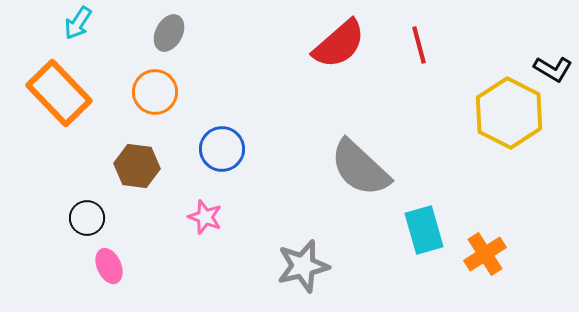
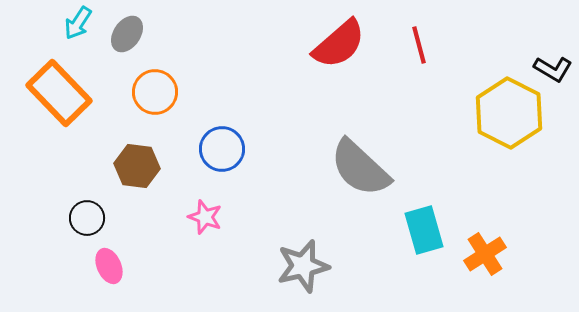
gray ellipse: moved 42 px left, 1 px down; rotated 6 degrees clockwise
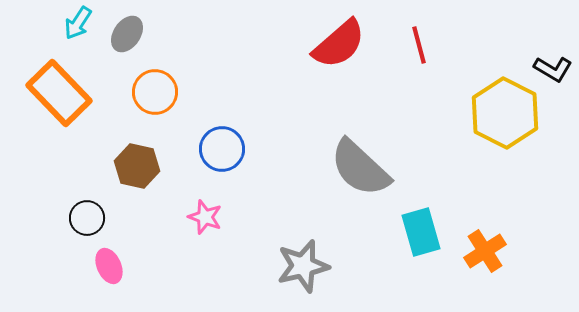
yellow hexagon: moved 4 px left
brown hexagon: rotated 6 degrees clockwise
cyan rectangle: moved 3 px left, 2 px down
orange cross: moved 3 px up
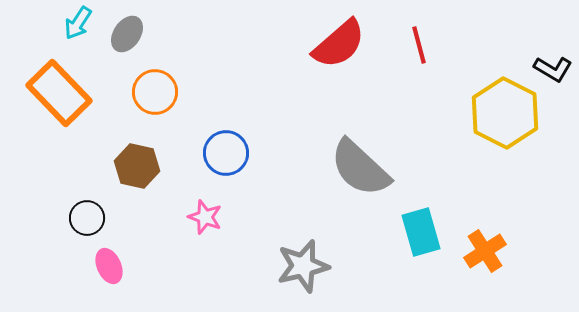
blue circle: moved 4 px right, 4 px down
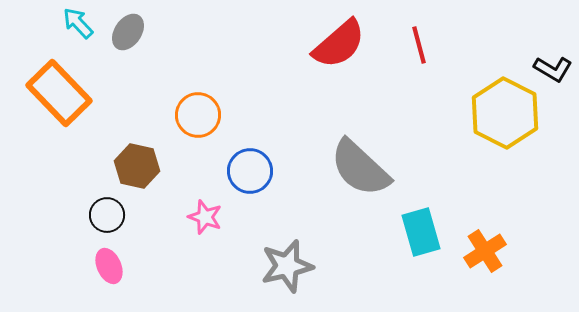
cyan arrow: rotated 104 degrees clockwise
gray ellipse: moved 1 px right, 2 px up
orange circle: moved 43 px right, 23 px down
blue circle: moved 24 px right, 18 px down
black circle: moved 20 px right, 3 px up
gray star: moved 16 px left
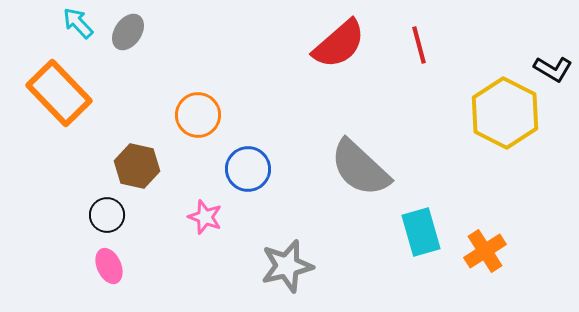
blue circle: moved 2 px left, 2 px up
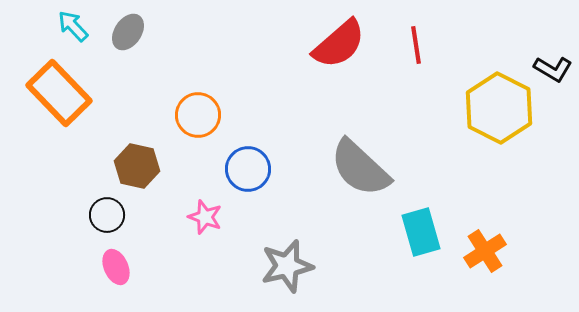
cyan arrow: moved 5 px left, 3 px down
red line: moved 3 px left; rotated 6 degrees clockwise
yellow hexagon: moved 6 px left, 5 px up
pink ellipse: moved 7 px right, 1 px down
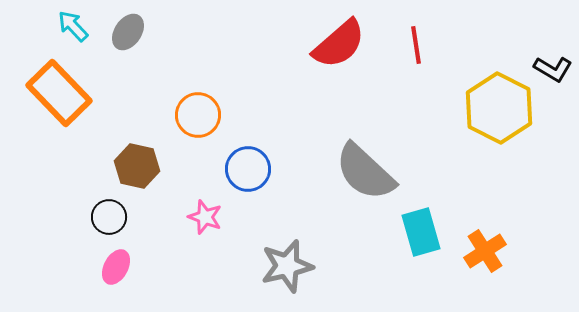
gray semicircle: moved 5 px right, 4 px down
black circle: moved 2 px right, 2 px down
pink ellipse: rotated 52 degrees clockwise
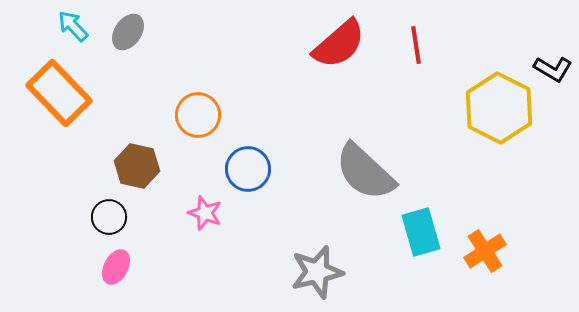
pink star: moved 4 px up
gray star: moved 30 px right, 6 px down
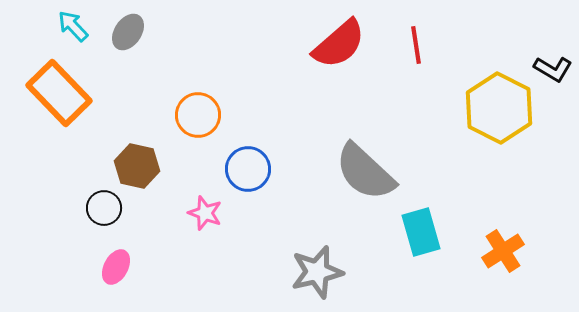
black circle: moved 5 px left, 9 px up
orange cross: moved 18 px right
